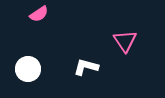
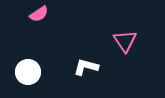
white circle: moved 3 px down
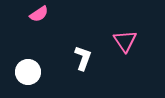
white L-shape: moved 3 px left, 9 px up; rotated 95 degrees clockwise
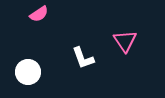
white L-shape: rotated 140 degrees clockwise
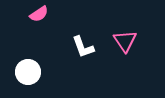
white L-shape: moved 11 px up
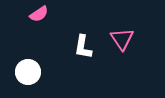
pink triangle: moved 3 px left, 2 px up
white L-shape: rotated 30 degrees clockwise
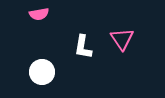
pink semicircle: rotated 24 degrees clockwise
white circle: moved 14 px right
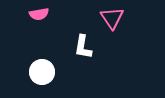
pink triangle: moved 10 px left, 21 px up
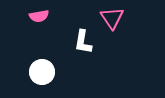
pink semicircle: moved 2 px down
white L-shape: moved 5 px up
